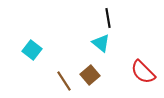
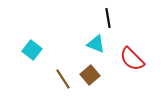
cyan triangle: moved 5 px left, 1 px down; rotated 18 degrees counterclockwise
red semicircle: moved 11 px left, 13 px up
brown line: moved 1 px left, 2 px up
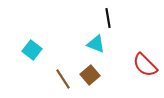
red semicircle: moved 13 px right, 6 px down
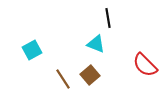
cyan square: rotated 24 degrees clockwise
